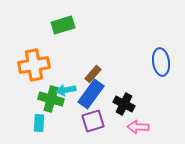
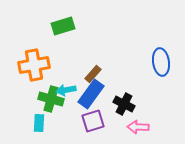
green rectangle: moved 1 px down
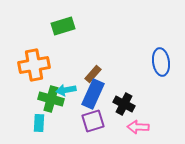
blue rectangle: moved 2 px right; rotated 12 degrees counterclockwise
